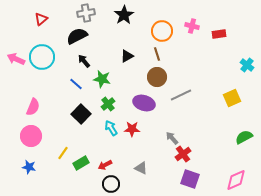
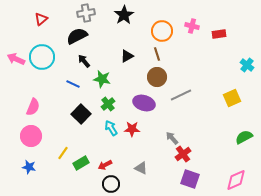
blue line: moved 3 px left; rotated 16 degrees counterclockwise
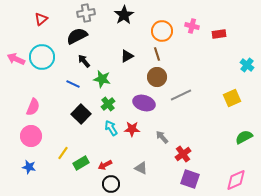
gray arrow: moved 10 px left, 1 px up
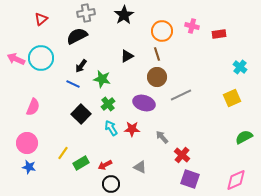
cyan circle: moved 1 px left, 1 px down
black arrow: moved 3 px left, 5 px down; rotated 104 degrees counterclockwise
cyan cross: moved 7 px left, 2 px down
pink circle: moved 4 px left, 7 px down
red cross: moved 1 px left, 1 px down; rotated 14 degrees counterclockwise
gray triangle: moved 1 px left, 1 px up
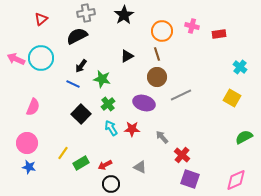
yellow square: rotated 36 degrees counterclockwise
